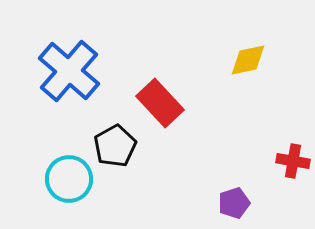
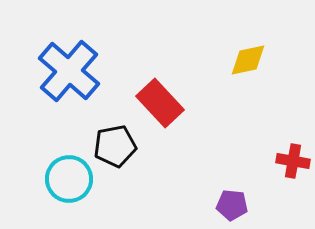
black pentagon: rotated 18 degrees clockwise
purple pentagon: moved 2 px left, 2 px down; rotated 24 degrees clockwise
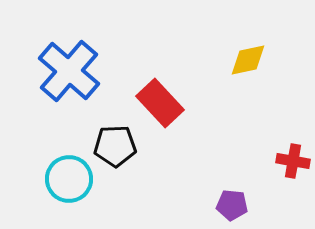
black pentagon: rotated 9 degrees clockwise
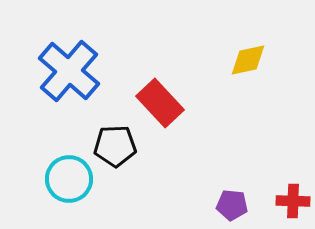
red cross: moved 40 px down; rotated 8 degrees counterclockwise
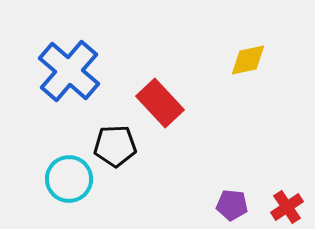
red cross: moved 6 px left, 6 px down; rotated 36 degrees counterclockwise
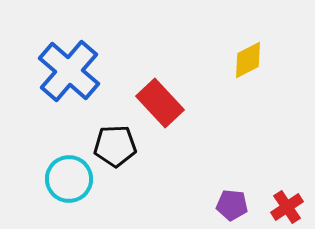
yellow diamond: rotated 15 degrees counterclockwise
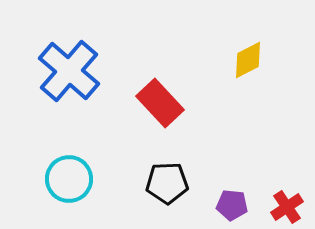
black pentagon: moved 52 px right, 37 px down
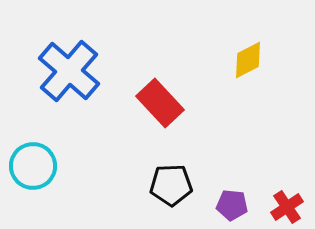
cyan circle: moved 36 px left, 13 px up
black pentagon: moved 4 px right, 2 px down
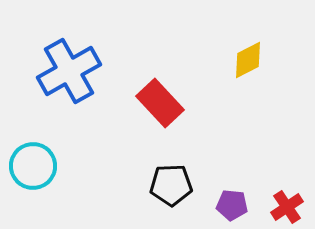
blue cross: rotated 20 degrees clockwise
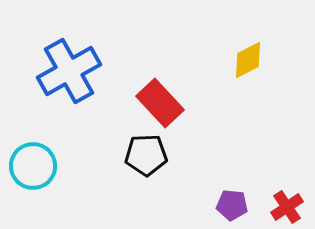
black pentagon: moved 25 px left, 30 px up
